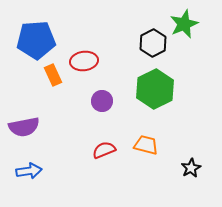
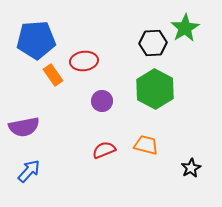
green star: moved 1 px right, 4 px down; rotated 8 degrees counterclockwise
black hexagon: rotated 24 degrees clockwise
orange rectangle: rotated 10 degrees counterclockwise
green hexagon: rotated 6 degrees counterclockwise
blue arrow: rotated 40 degrees counterclockwise
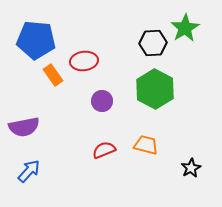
blue pentagon: rotated 9 degrees clockwise
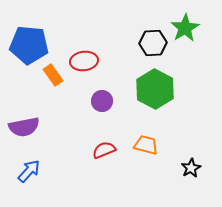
blue pentagon: moved 7 px left, 5 px down
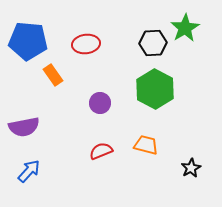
blue pentagon: moved 1 px left, 4 px up
red ellipse: moved 2 px right, 17 px up
purple circle: moved 2 px left, 2 px down
red semicircle: moved 3 px left, 1 px down
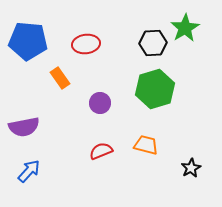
orange rectangle: moved 7 px right, 3 px down
green hexagon: rotated 15 degrees clockwise
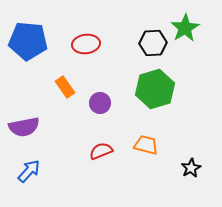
orange rectangle: moved 5 px right, 9 px down
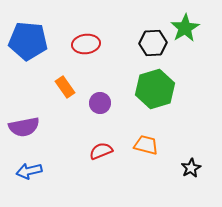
blue arrow: rotated 145 degrees counterclockwise
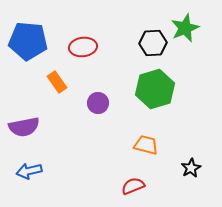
green star: rotated 8 degrees clockwise
red ellipse: moved 3 px left, 3 px down
orange rectangle: moved 8 px left, 5 px up
purple circle: moved 2 px left
red semicircle: moved 32 px right, 35 px down
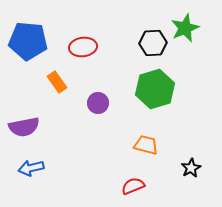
blue arrow: moved 2 px right, 3 px up
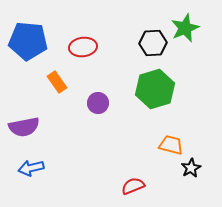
orange trapezoid: moved 25 px right
